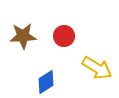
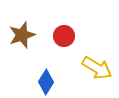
brown star: moved 1 px left, 1 px up; rotated 16 degrees counterclockwise
blue diamond: rotated 25 degrees counterclockwise
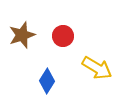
red circle: moved 1 px left
blue diamond: moved 1 px right, 1 px up
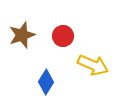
yellow arrow: moved 4 px left, 3 px up; rotated 8 degrees counterclockwise
blue diamond: moved 1 px left, 1 px down
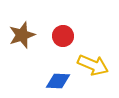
blue diamond: moved 12 px right, 1 px up; rotated 60 degrees clockwise
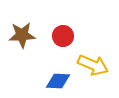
brown star: rotated 16 degrees clockwise
